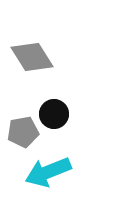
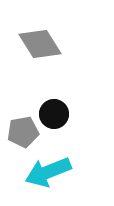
gray diamond: moved 8 px right, 13 px up
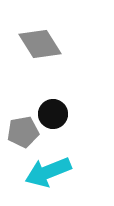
black circle: moved 1 px left
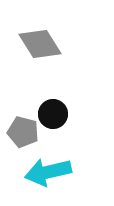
gray pentagon: rotated 24 degrees clockwise
cyan arrow: rotated 9 degrees clockwise
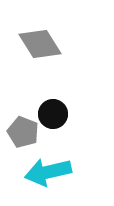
gray pentagon: rotated 8 degrees clockwise
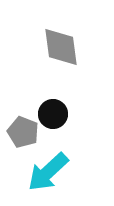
gray diamond: moved 21 px right, 3 px down; rotated 24 degrees clockwise
cyan arrow: rotated 30 degrees counterclockwise
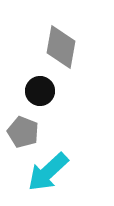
gray diamond: rotated 18 degrees clockwise
black circle: moved 13 px left, 23 px up
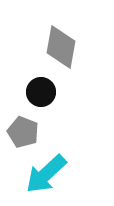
black circle: moved 1 px right, 1 px down
cyan arrow: moved 2 px left, 2 px down
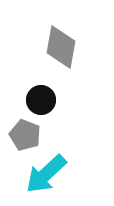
black circle: moved 8 px down
gray pentagon: moved 2 px right, 3 px down
